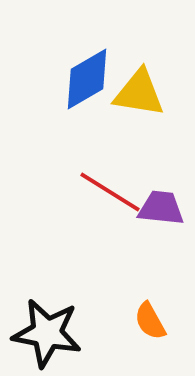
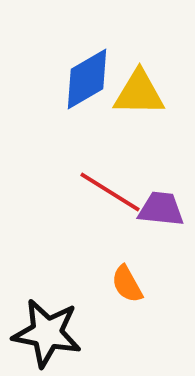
yellow triangle: rotated 8 degrees counterclockwise
purple trapezoid: moved 1 px down
orange semicircle: moved 23 px left, 37 px up
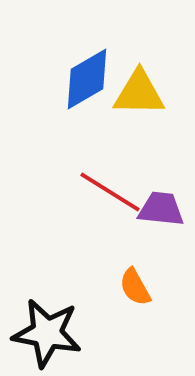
orange semicircle: moved 8 px right, 3 px down
